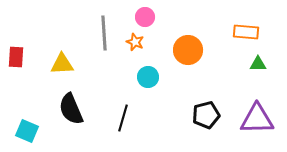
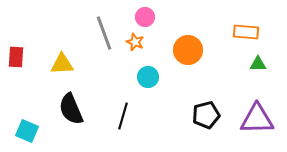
gray line: rotated 16 degrees counterclockwise
black line: moved 2 px up
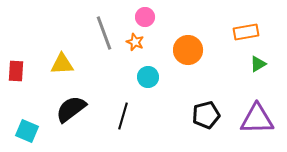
orange rectangle: rotated 15 degrees counterclockwise
red rectangle: moved 14 px down
green triangle: rotated 30 degrees counterclockwise
black semicircle: rotated 76 degrees clockwise
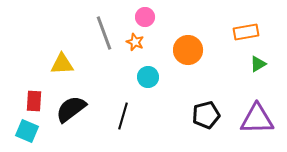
red rectangle: moved 18 px right, 30 px down
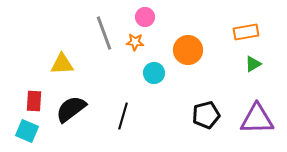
orange star: rotated 18 degrees counterclockwise
green triangle: moved 5 px left
cyan circle: moved 6 px right, 4 px up
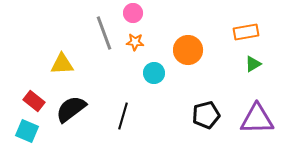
pink circle: moved 12 px left, 4 px up
red rectangle: rotated 55 degrees counterclockwise
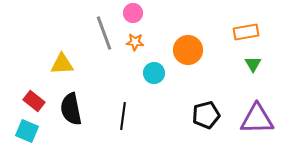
green triangle: rotated 30 degrees counterclockwise
black semicircle: rotated 64 degrees counterclockwise
black line: rotated 8 degrees counterclockwise
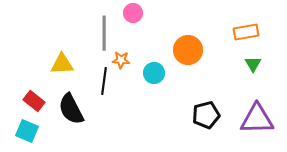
gray line: rotated 20 degrees clockwise
orange star: moved 14 px left, 18 px down
black semicircle: rotated 16 degrees counterclockwise
black line: moved 19 px left, 35 px up
